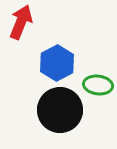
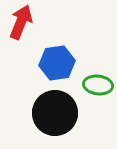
blue hexagon: rotated 20 degrees clockwise
black circle: moved 5 px left, 3 px down
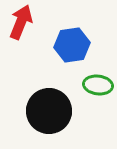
blue hexagon: moved 15 px right, 18 px up
black circle: moved 6 px left, 2 px up
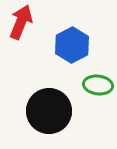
blue hexagon: rotated 20 degrees counterclockwise
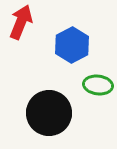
black circle: moved 2 px down
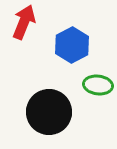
red arrow: moved 3 px right
black circle: moved 1 px up
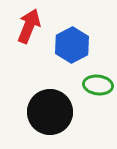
red arrow: moved 5 px right, 4 px down
black circle: moved 1 px right
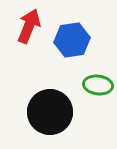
blue hexagon: moved 5 px up; rotated 20 degrees clockwise
